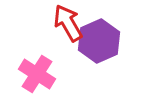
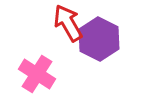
purple hexagon: moved 2 px up; rotated 9 degrees counterclockwise
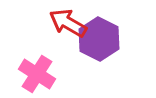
red arrow: rotated 30 degrees counterclockwise
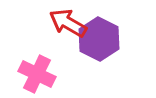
pink cross: rotated 6 degrees counterclockwise
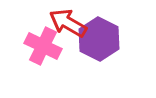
pink cross: moved 6 px right, 28 px up
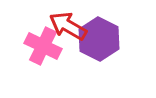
red arrow: moved 3 px down
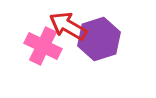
purple hexagon: rotated 15 degrees clockwise
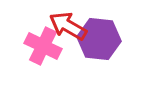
purple hexagon: rotated 24 degrees clockwise
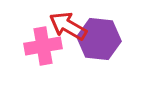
pink cross: rotated 36 degrees counterclockwise
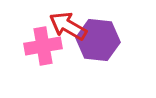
purple hexagon: moved 1 px left, 1 px down
